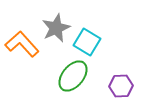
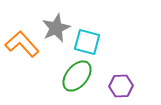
cyan square: rotated 16 degrees counterclockwise
green ellipse: moved 4 px right
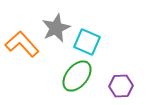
cyan square: rotated 8 degrees clockwise
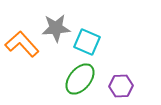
gray star: rotated 20 degrees clockwise
green ellipse: moved 3 px right, 3 px down
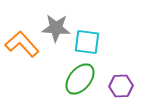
gray star: rotated 8 degrees clockwise
cyan square: rotated 16 degrees counterclockwise
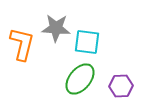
orange L-shape: rotated 56 degrees clockwise
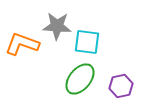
gray star: moved 1 px right, 2 px up
orange L-shape: rotated 84 degrees counterclockwise
purple hexagon: rotated 10 degrees counterclockwise
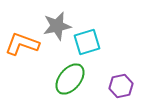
gray star: rotated 16 degrees counterclockwise
cyan square: rotated 24 degrees counterclockwise
green ellipse: moved 10 px left
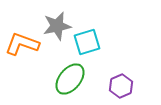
purple hexagon: rotated 10 degrees counterclockwise
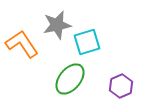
gray star: moved 1 px up
orange L-shape: rotated 36 degrees clockwise
